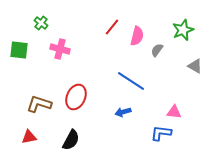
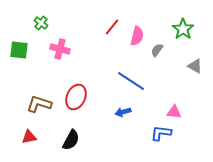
green star: moved 1 px up; rotated 15 degrees counterclockwise
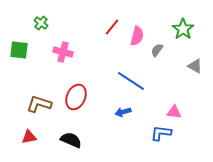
pink cross: moved 3 px right, 3 px down
black semicircle: rotated 95 degrees counterclockwise
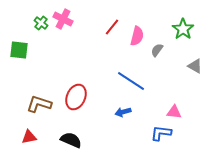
pink cross: moved 33 px up; rotated 12 degrees clockwise
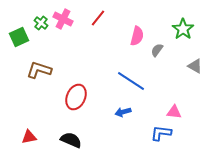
red line: moved 14 px left, 9 px up
green square: moved 13 px up; rotated 30 degrees counterclockwise
brown L-shape: moved 34 px up
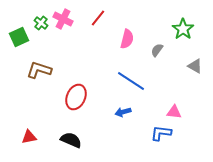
pink semicircle: moved 10 px left, 3 px down
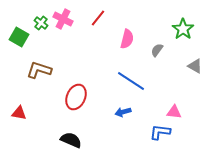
green square: rotated 36 degrees counterclockwise
blue L-shape: moved 1 px left, 1 px up
red triangle: moved 10 px left, 24 px up; rotated 21 degrees clockwise
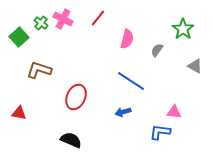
green square: rotated 18 degrees clockwise
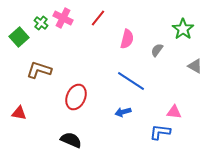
pink cross: moved 1 px up
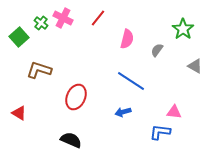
red triangle: rotated 21 degrees clockwise
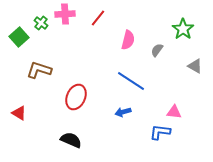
pink cross: moved 2 px right, 4 px up; rotated 30 degrees counterclockwise
pink semicircle: moved 1 px right, 1 px down
